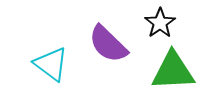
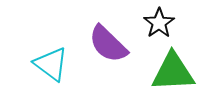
black star: moved 1 px left
green triangle: moved 1 px down
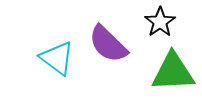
black star: moved 1 px right, 1 px up
cyan triangle: moved 6 px right, 6 px up
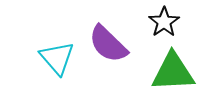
black star: moved 4 px right
cyan triangle: rotated 12 degrees clockwise
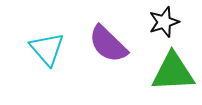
black star: rotated 16 degrees clockwise
cyan triangle: moved 10 px left, 9 px up
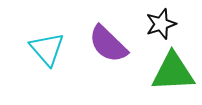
black star: moved 3 px left, 2 px down
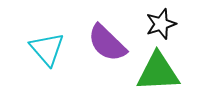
purple semicircle: moved 1 px left, 1 px up
green triangle: moved 15 px left
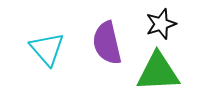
purple semicircle: rotated 33 degrees clockwise
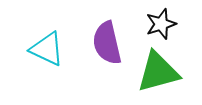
cyan triangle: rotated 24 degrees counterclockwise
green triangle: rotated 12 degrees counterclockwise
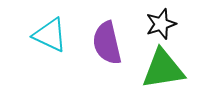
cyan triangle: moved 3 px right, 14 px up
green triangle: moved 5 px right, 3 px up; rotated 6 degrees clockwise
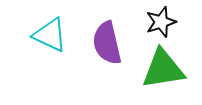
black star: moved 2 px up
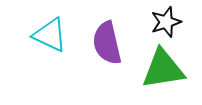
black star: moved 5 px right
